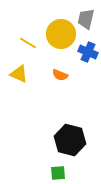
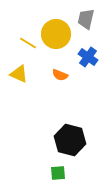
yellow circle: moved 5 px left
blue cross: moved 5 px down; rotated 12 degrees clockwise
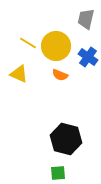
yellow circle: moved 12 px down
black hexagon: moved 4 px left, 1 px up
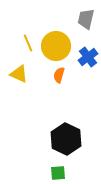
yellow line: rotated 36 degrees clockwise
blue cross: rotated 18 degrees clockwise
orange semicircle: moved 1 px left; rotated 84 degrees clockwise
black hexagon: rotated 12 degrees clockwise
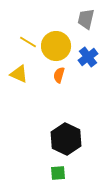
yellow line: moved 1 px up; rotated 36 degrees counterclockwise
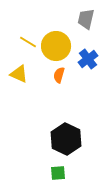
blue cross: moved 2 px down
